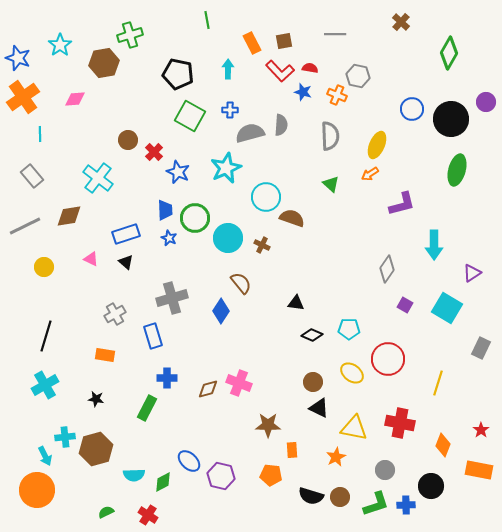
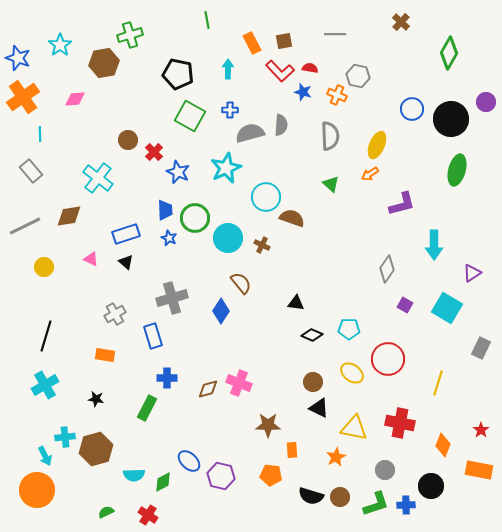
gray rectangle at (32, 176): moved 1 px left, 5 px up
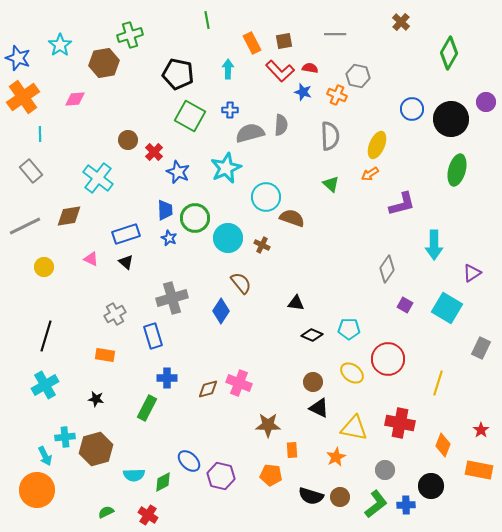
green L-shape at (376, 504): rotated 20 degrees counterclockwise
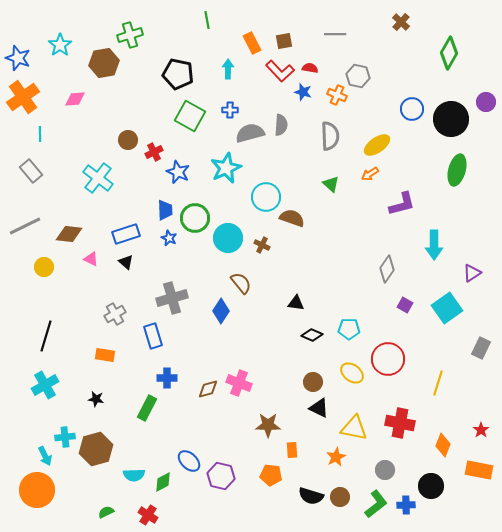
yellow ellipse at (377, 145): rotated 32 degrees clockwise
red cross at (154, 152): rotated 18 degrees clockwise
brown diamond at (69, 216): moved 18 px down; rotated 16 degrees clockwise
cyan square at (447, 308): rotated 24 degrees clockwise
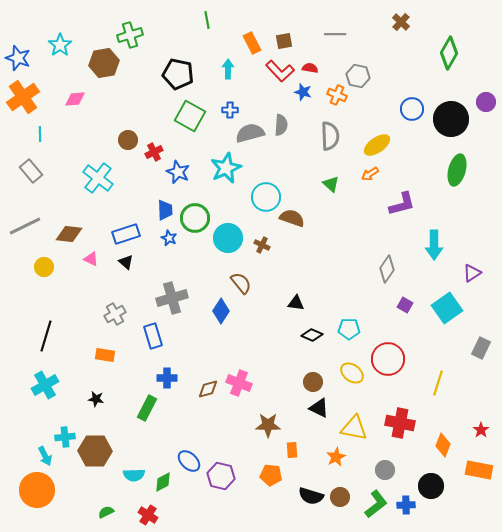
brown hexagon at (96, 449): moved 1 px left, 2 px down; rotated 16 degrees clockwise
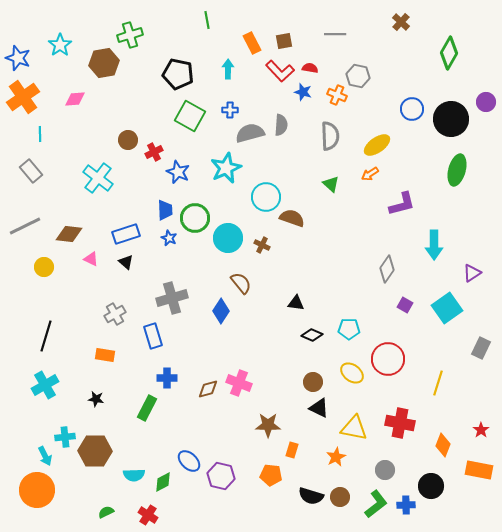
orange rectangle at (292, 450): rotated 21 degrees clockwise
